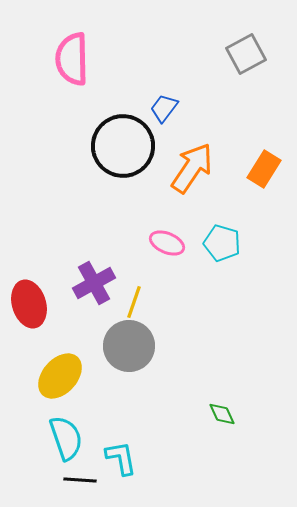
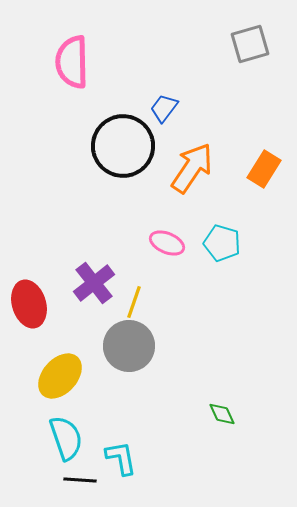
gray square: moved 4 px right, 10 px up; rotated 12 degrees clockwise
pink semicircle: moved 3 px down
purple cross: rotated 9 degrees counterclockwise
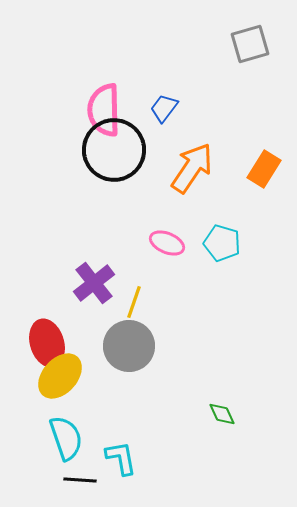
pink semicircle: moved 32 px right, 48 px down
black circle: moved 9 px left, 4 px down
red ellipse: moved 18 px right, 39 px down
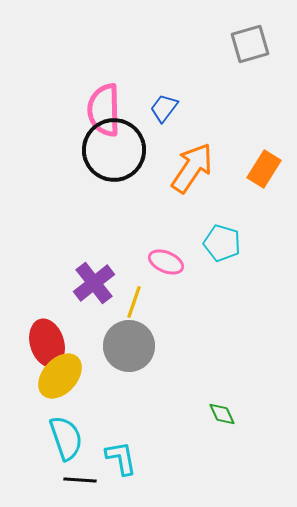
pink ellipse: moved 1 px left, 19 px down
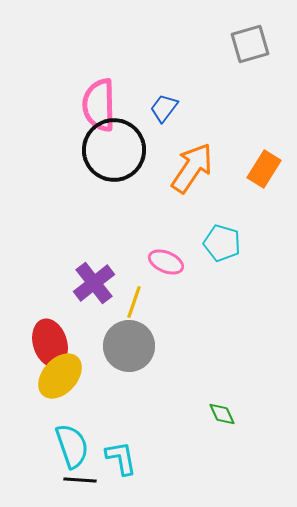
pink semicircle: moved 5 px left, 5 px up
red ellipse: moved 3 px right
cyan semicircle: moved 6 px right, 8 px down
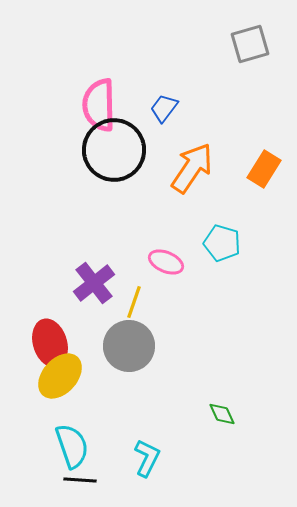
cyan L-shape: moved 26 px right; rotated 36 degrees clockwise
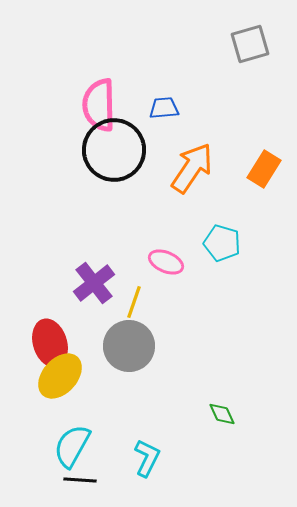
blue trapezoid: rotated 48 degrees clockwise
cyan semicircle: rotated 132 degrees counterclockwise
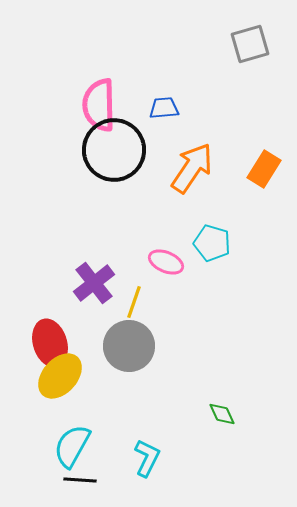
cyan pentagon: moved 10 px left
